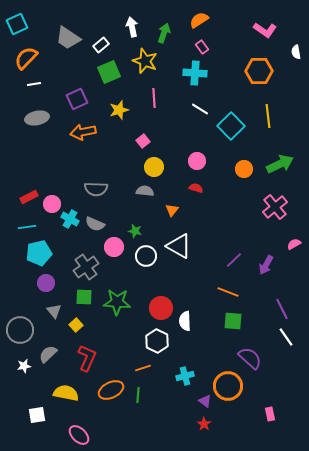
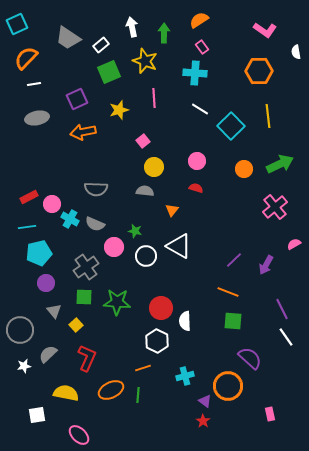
green arrow at (164, 33): rotated 18 degrees counterclockwise
red star at (204, 424): moved 1 px left, 3 px up
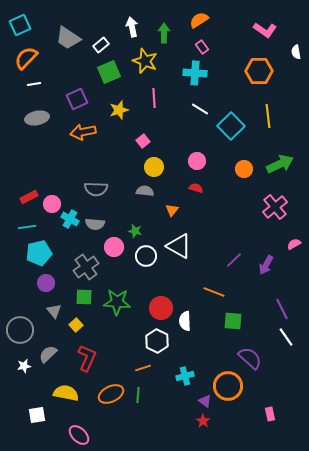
cyan square at (17, 24): moved 3 px right, 1 px down
gray semicircle at (95, 224): rotated 18 degrees counterclockwise
orange line at (228, 292): moved 14 px left
orange ellipse at (111, 390): moved 4 px down
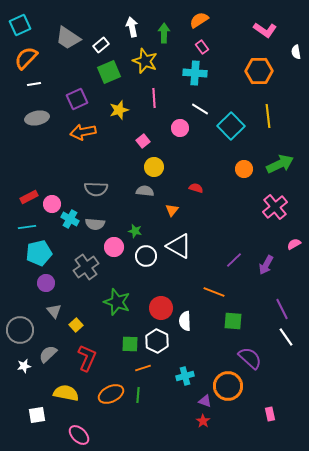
pink circle at (197, 161): moved 17 px left, 33 px up
green square at (84, 297): moved 46 px right, 47 px down
green star at (117, 302): rotated 16 degrees clockwise
purple triangle at (205, 401): rotated 16 degrees counterclockwise
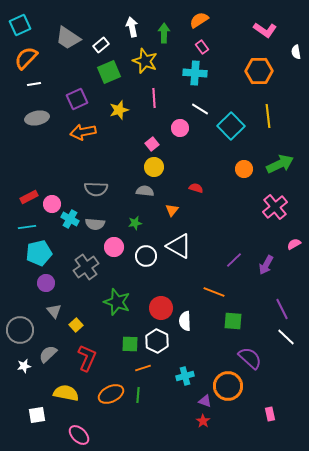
pink square at (143, 141): moved 9 px right, 3 px down
green star at (135, 231): moved 8 px up; rotated 24 degrees counterclockwise
white line at (286, 337): rotated 12 degrees counterclockwise
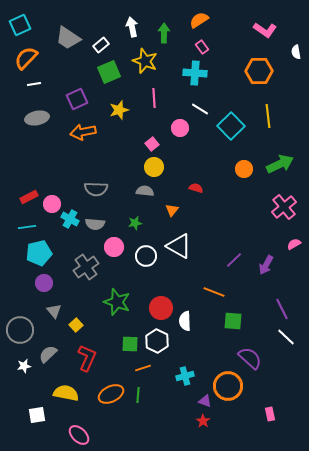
pink cross at (275, 207): moved 9 px right
purple circle at (46, 283): moved 2 px left
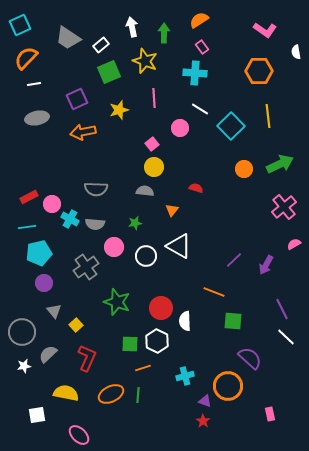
gray circle at (20, 330): moved 2 px right, 2 px down
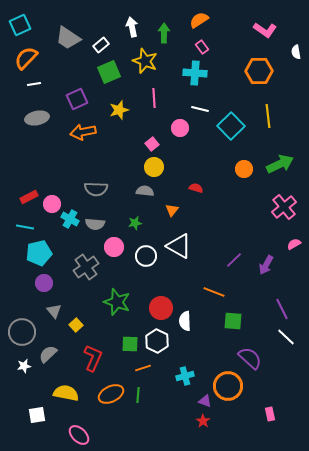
white line at (200, 109): rotated 18 degrees counterclockwise
cyan line at (27, 227): moved 2 px left; rotated 18 degrees clockwise
red L-shape at (87, 358): moved 6 px right
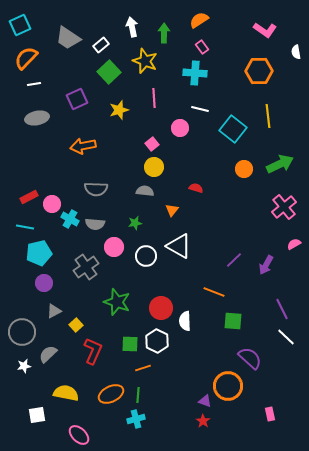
green square at (109, 72): rotated 20 degrees counterclockwise
cyan square at (231, 126): moved 2 px right, 3 px down; rotated 8 degrees counterclockwise
orange arrow at (83, 132): moved 14 px down
gray triangle at (54, 311): rotated 42 degrees clockwise
red L-shape at (93, 358): moved 7 px up
cyan cross at (185, 376): moved 49 px left, 43 px down
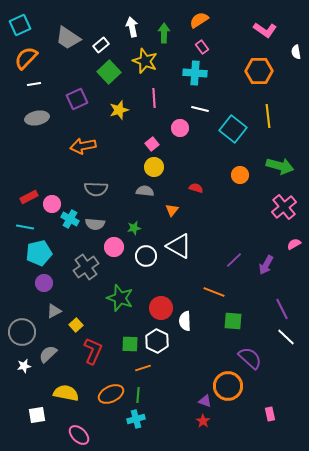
green arrow at (280, 164): moved 2 px down; rotated 40 degrees clockwise
orange circle at (244, 169): moved 4 px left, 6 px down
green star at (135, 223): moved 1 px left, 5 px down
green star at (117, 302): moved 3 px right, 4 px up
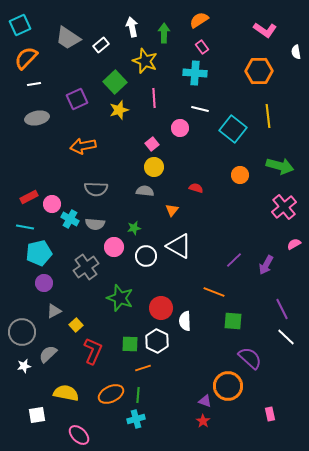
green square at (109, 72): moved 6 px right, 10 px down
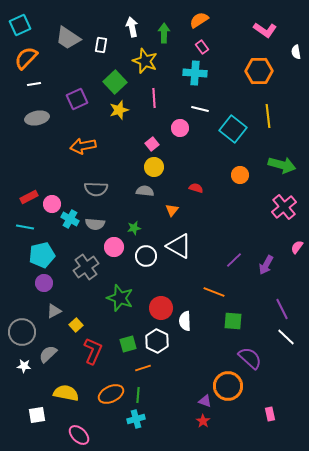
white rectangle at (101, 45): rotated 42 degrees counterclockwise
green arrow at (280, 166): moved 2 px right, 1 px up
pink semicircle at (294, 244): moved 3 px right, 3 px down; rotated 24 degrees counterclockwise
cyan pentagon at (39, 253): moved 3 px right, 2 px down
green square at (130, 344): moved 2 px left; rotated 18 degrees counterclockwise
white star at (24, 366): rotated 16 degrees clockwise
